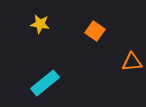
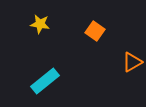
orange triangle: rotated 25 degrees counterclockwise
cyan rectangle: moved 2 px up
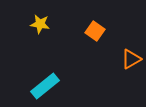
orange triangle: moved 1 px left, 3 px up
cyan rectangle: moved 5 px down
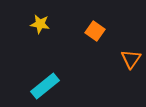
orange triangle: rotated 25 degrees counterclockwise
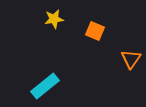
yellow star: moved 14 px right, 5 px up; rotated 18 degrees counterclockwise
orange square: rotated 12 degrees counterclockwise
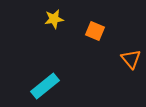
orange triangle: rotated 15 degrees counterclockwise
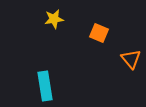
orange square: moved 4 px right, 2 px down
cyan rectangle: rotated 60 degrees counterclockwise
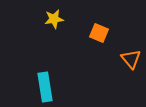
cyan rectangle: moved 1 px down
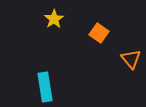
yellow star: rotated 24 degrees counterclockwise
orange square: rotated 12 degrees clockwise
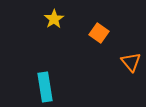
orange triangle: moved 3 px down
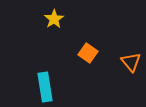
orange square: moved 11 px left, 20 px down
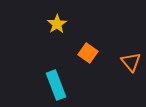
yellow star: moved 3 px right, 5 px down
cyan rectangle: moved 11 px right, 2 px up; rotated 12 degrees counterclockwise
